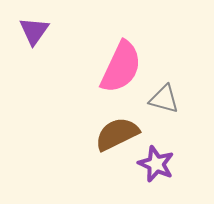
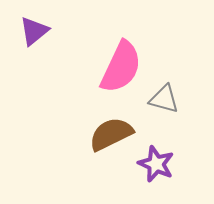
purple triangle: rotated 16 degrees clockwise
brown semicircle: moved 6 px left
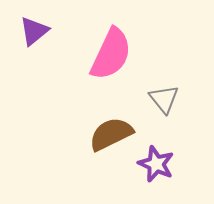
pink semicircle: moved 10 px left, 13 px up
gray triangle: rotated 36 degrees clockwise
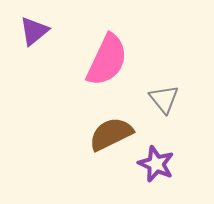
pink semicircle: moved 4 px left, 6 px down
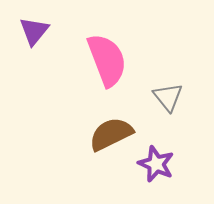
purple triangle: rotated 12 degrees counterclockwise
pink semicircle: rotated 46 degrees counterclockwise
gray triangle: moved 4 px right, 2 px up
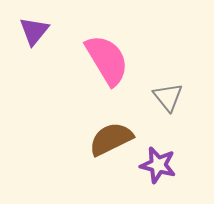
pink semicircle: rotated 10 degrees counterclockwise
brown semicircle: moved 5 px down
purple star: moved 2 px right, 1 px down; rotated 9 degrees counterclockwise
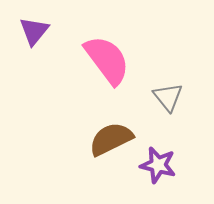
pink semicircle: rotated 6 degrees counterclockwise
